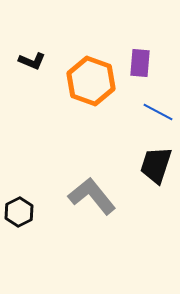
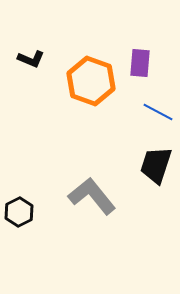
black L-shape: moved 1 px left, 2 px up
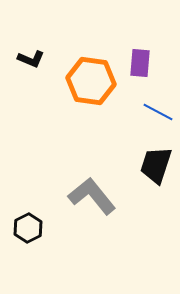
orange hexagon: rotated 12 degrees counterclockwise
black hexagon: moved 9 px right, 16 px down
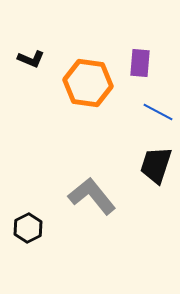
orange hexagon: moved 3 px left, 2 px down
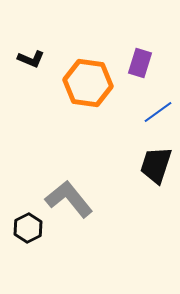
purple rectangle: rotated 12 degrees clockwise
blue line: rotated 64 degrees counterclockwise
gray L-shape: moved 23 px left, 3 px down
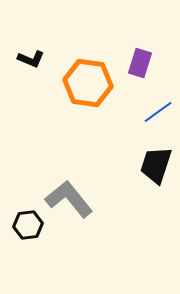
black hexagon: moved 3 px up; rotated 20 degrees clockwise
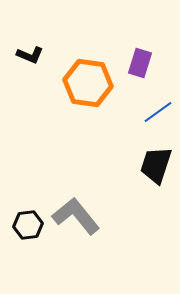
black L-shape: moved 1 px left, 4 px up
gray L-shape: moved 7 px right, 17 px down
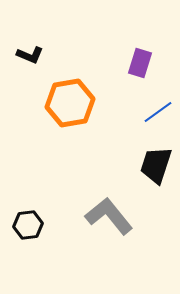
orange hexagon: moved 18 px left, 20 px down; rotated 18 degrees counterclockwise
gray L-shape: moved 33 px right
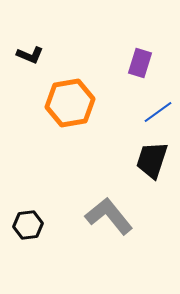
black trapezoid: moved 4 px left, 5 px up
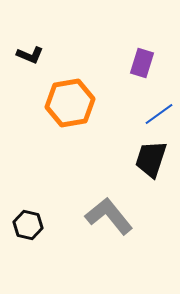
purple rectangle: moved 2 px right
blue line: moved 1 px right, 2 px down
black trapezoid: moved 1 px left, 1 px up
black hexagon: rotated 20 degrees clockwise
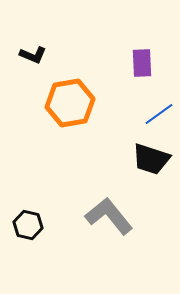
black L-shape: moved 3 px right
purple rectangle: rotated 20 degrees counterclockwise
black trapezoid: rotated 90 degrees counterclockwise
